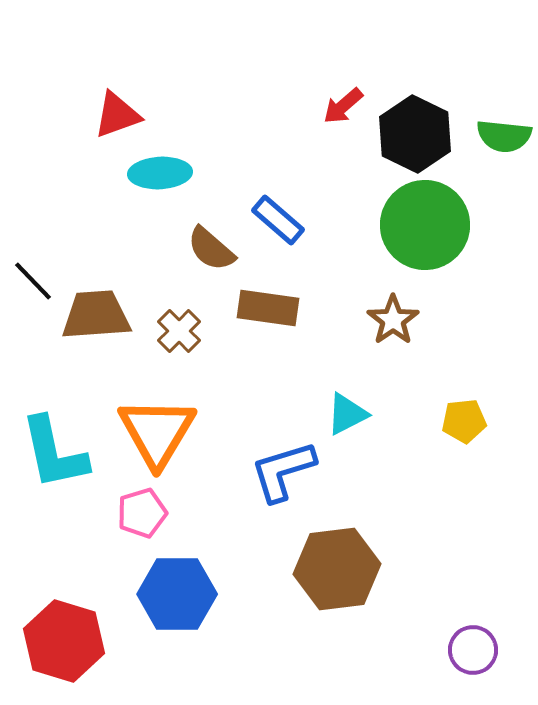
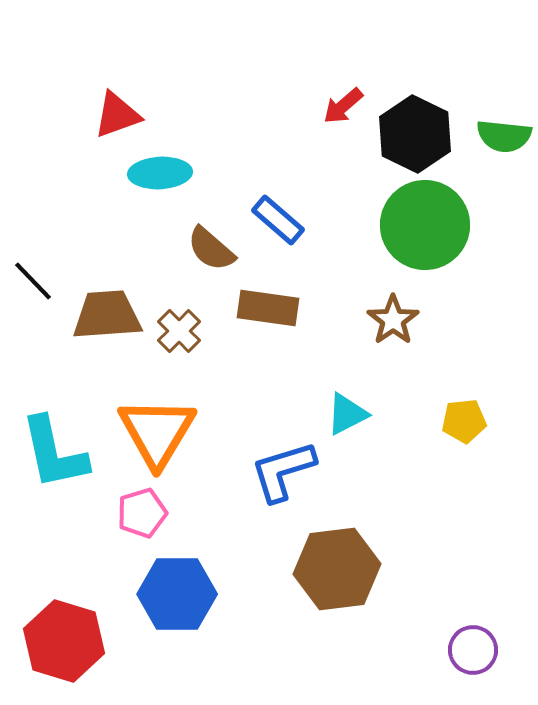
brown trapezoid: moved 11 px right
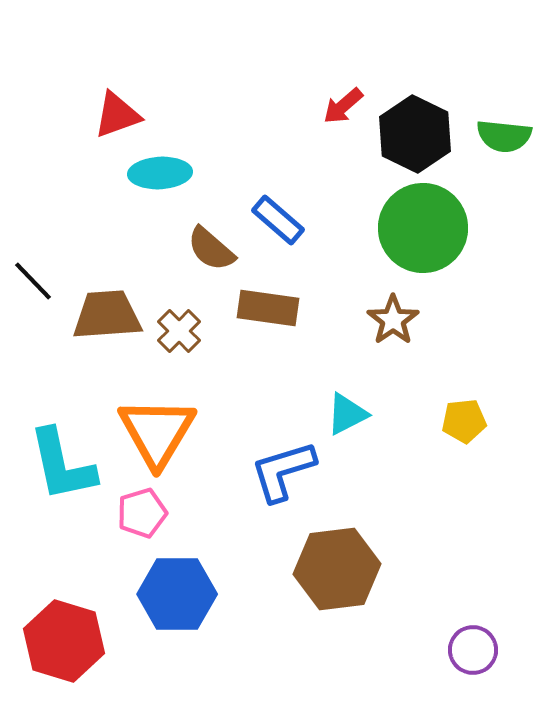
green circle: moved 2 px left, 3 px down
cyan L-shape: moved 8 px right, 12 px down
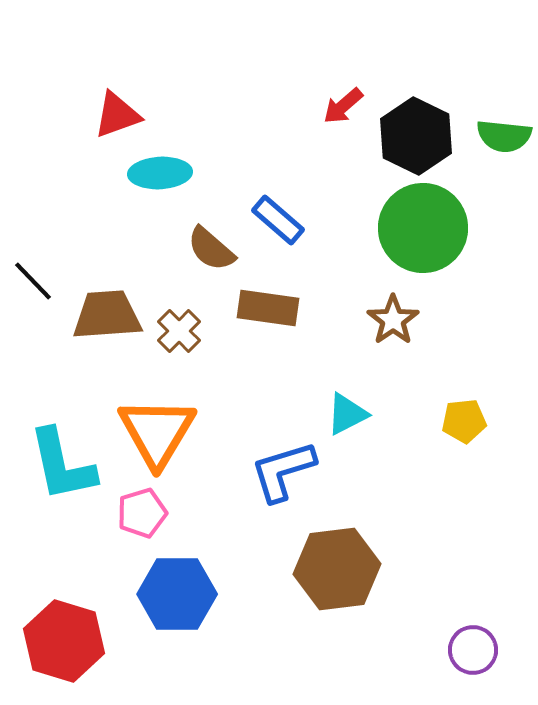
black hexagon: moved 1 px right, 2 px down
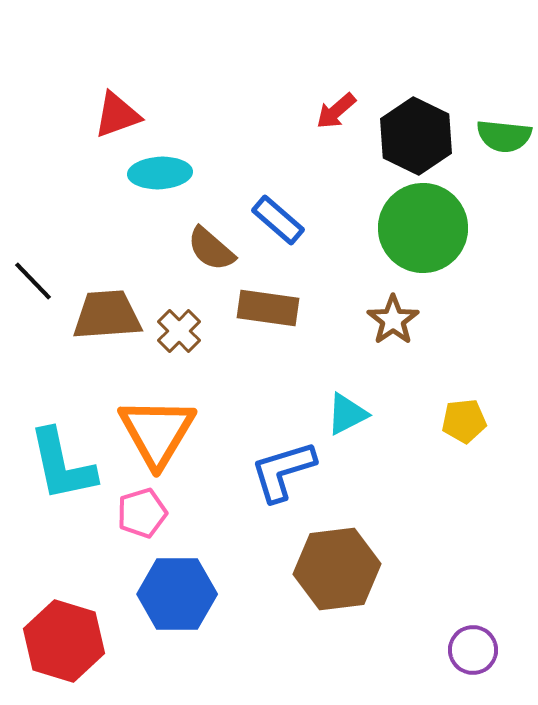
red arrow: moved 7 px left, 5 px down
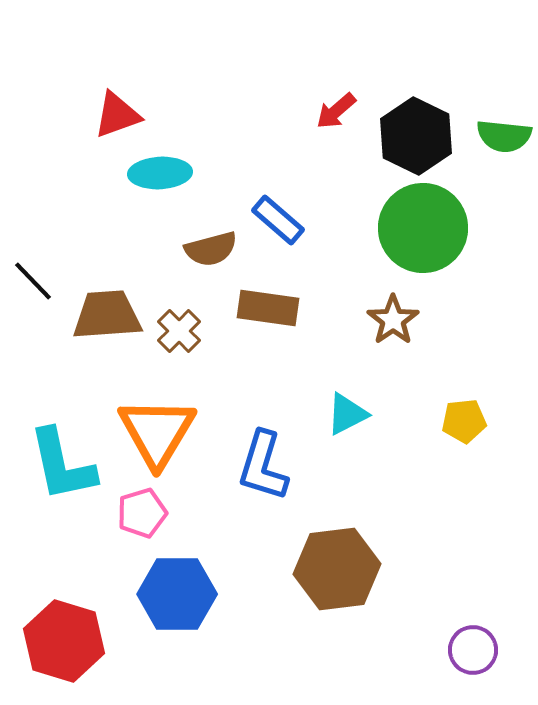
brown semicircle: rotated 56 degrees counterclockwise
blue L-shape: moved 20 px left, 5 px up; rotated 56 degrees counterclockwise
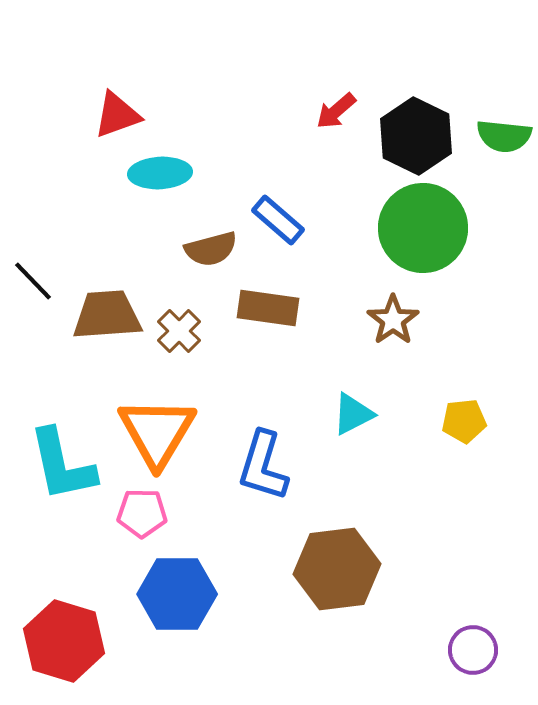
cyan triangle: moved 6 px right
pink pentagon: rotated 18 degrees clockwise
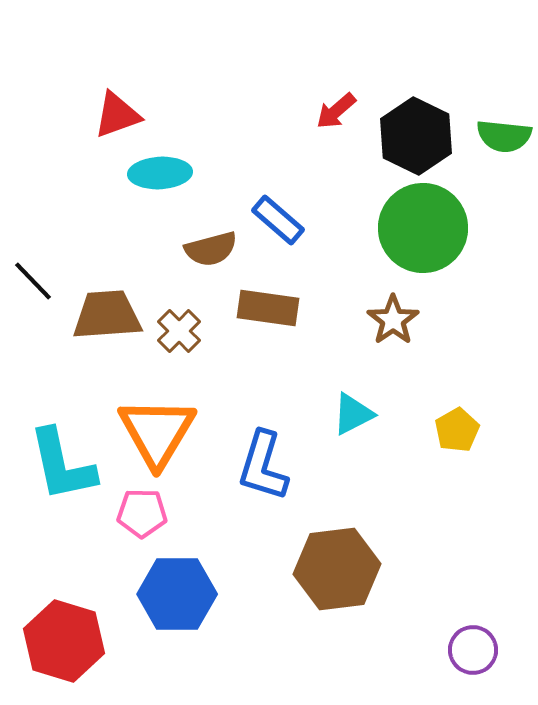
yellow pentagon: moved 7 px left, 9 px down; rotated 24 degrees counterclockwise
